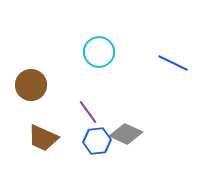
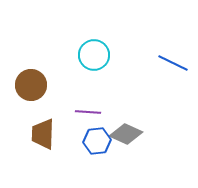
cyan circle: moved 5 px left, 3 px down
purple line: rotated 50 degrees counterclockwise
brown trapezoid: moved 4 px up; rotated 68 degrees clockwise
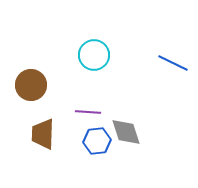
gray diamond: moved 2 px up; rotated 48 degrees clockwise
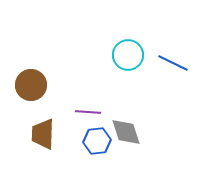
cyan circle: moved 34 px right
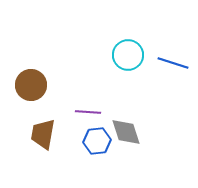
blue line: rotated 8 degrees counterclockwise
brown trapezoid: rotated 8 degrees clockwise
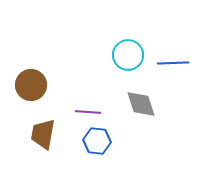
blue line: rotated 20 degrees counterclockwise
gray diamond: moved 15 px right, 28 px up
blue hexagon: rotated 12 degrees clockwise
